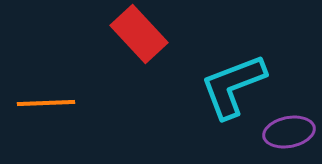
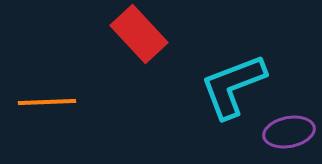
orange line: moved 1 px right, 1 px up
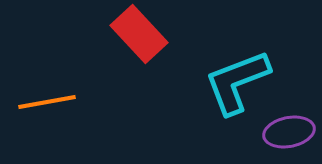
cyan L-shape: moved 4 px right, 4 px up
orange line: rotated 8 degrees counterclockwise
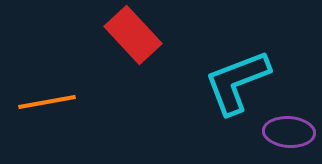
red rectangle: moved 6 px left, 1 px down
purple ellipse: rotated 15 degrees clockwise
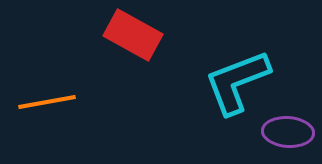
red rectangle: rotated 18 degrees counterclockwise
purple ellipse: moved 1 px left
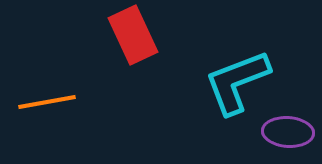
red rectangle: rotated 36 degrees clockwise
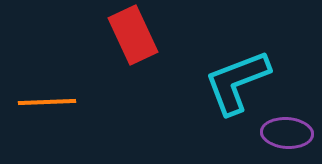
orange line: rotated 8 degrees clockwise
purple ellipse: moved 1 px left, 1 px down
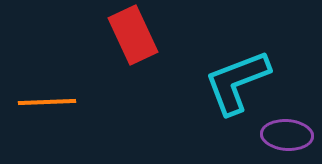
purple ellipse: moved 2 px down
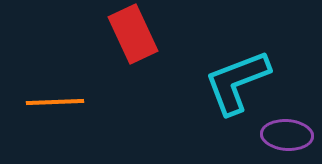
red rectangle: moved 1 px up
orange line: moved 8 px right
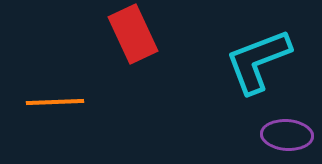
cyan L-shape: moved 21 px right, 21 px up
